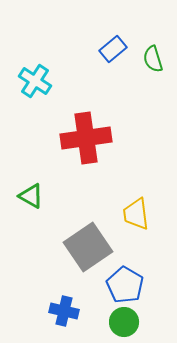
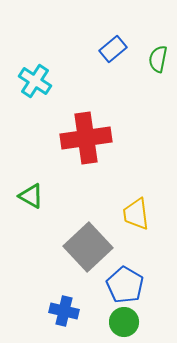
green semicircle: moved 5 px right; rotated 28 degrees clockwise
gray square: rotated 9 degrees counterclockwise
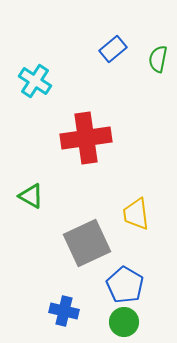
gray square: moved 1 px left, 4 px up; rotated 18 degrees clockwise
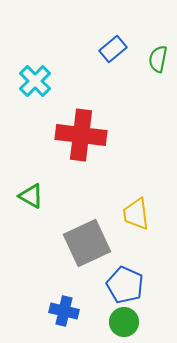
cyan cross: rotated 12 degrees clockwise
red cross: moved 5 px left, 3 px up; rotated 15 degrees clockwise
blue pentagon: rotated 6 degrees counterclockwise
